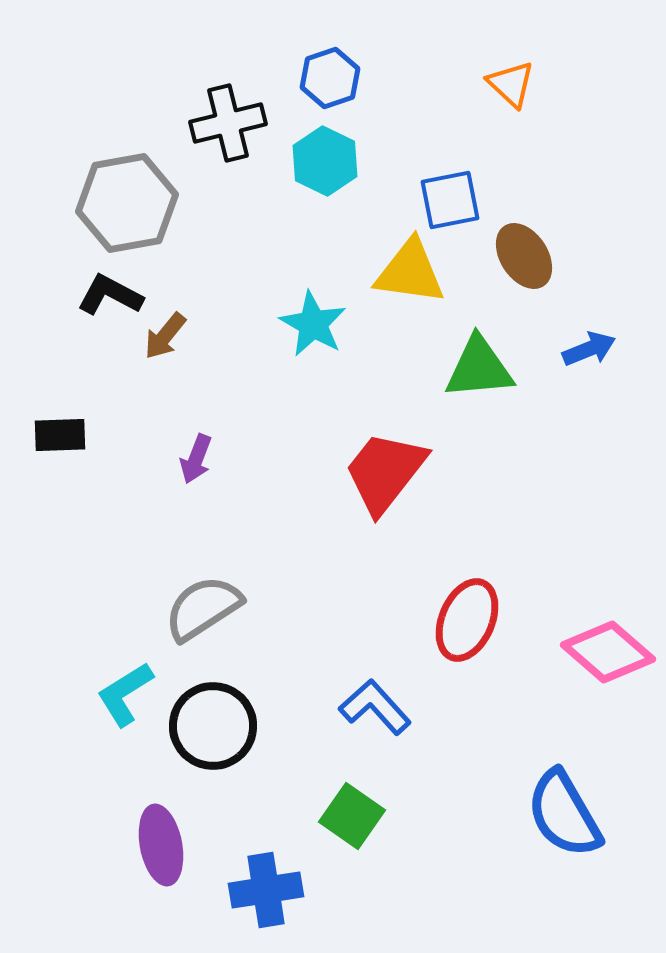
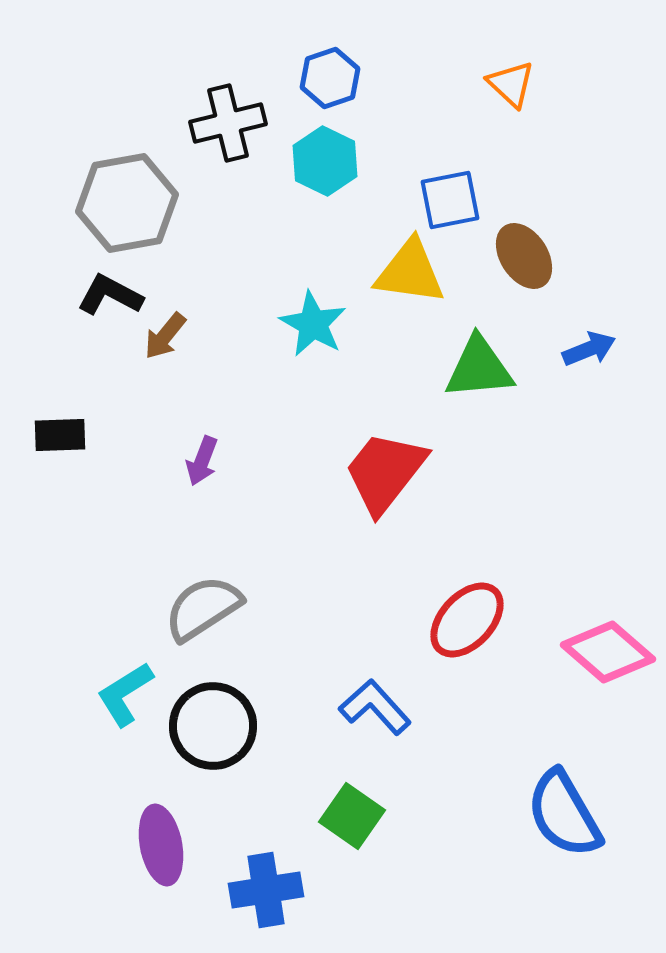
purple arrow: moved 6 px right, 2 px down
red ellipse: rotated 20 degrees clockwise
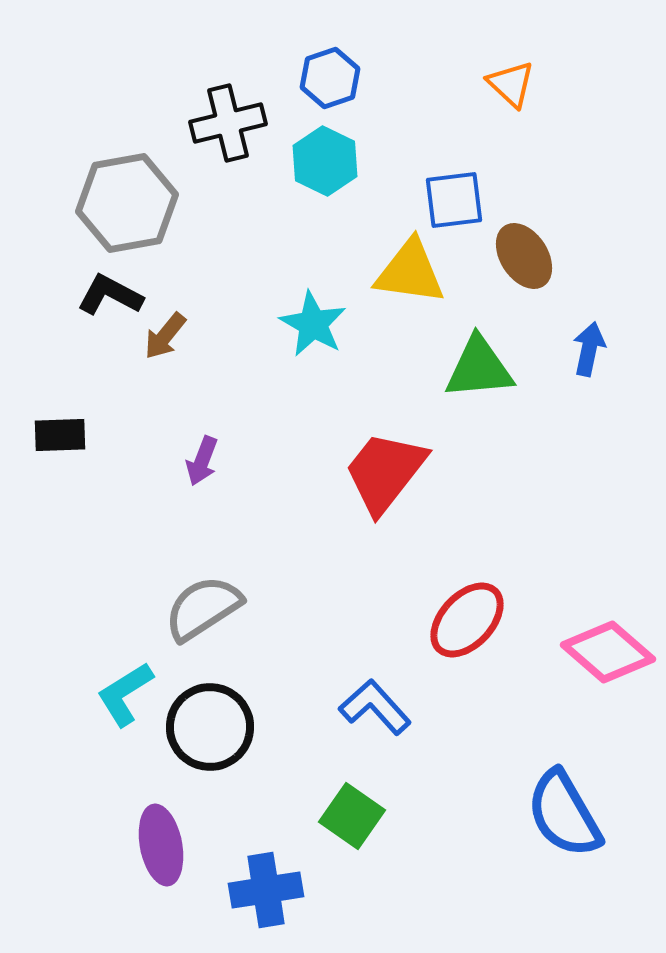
blue square: moved 4 px right; rotated 4 degrees clockwise
blue arrow: rotated 56 degrees counterclockwise
black circle: moved 3 px left, 1 px down
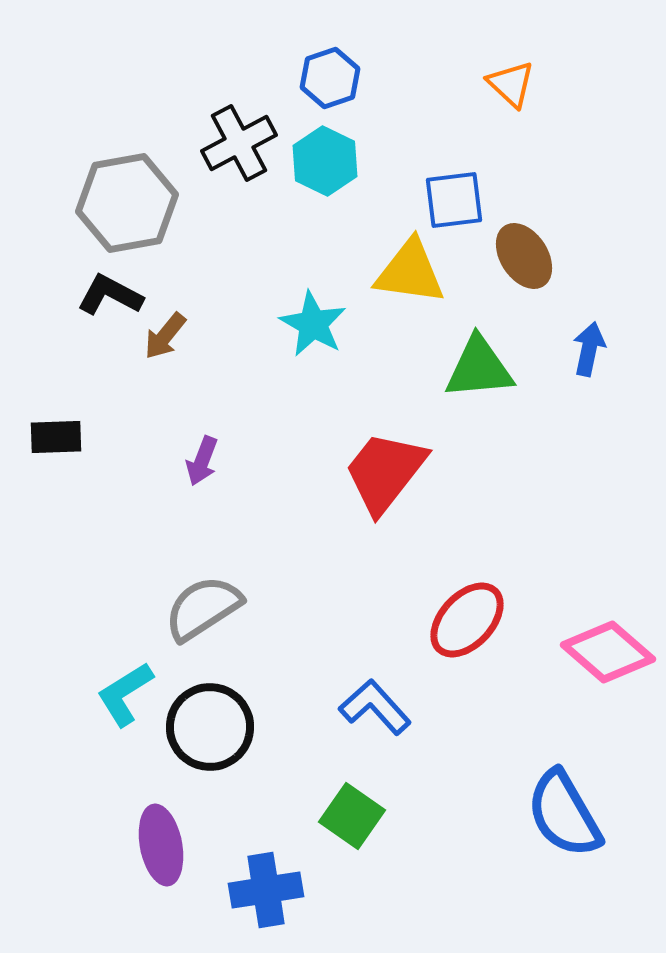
black cross: moved 11 px right, 20 px down; rotated 14 degrees counterclockwise
black rectangle: moved 4 px left, 2 px down
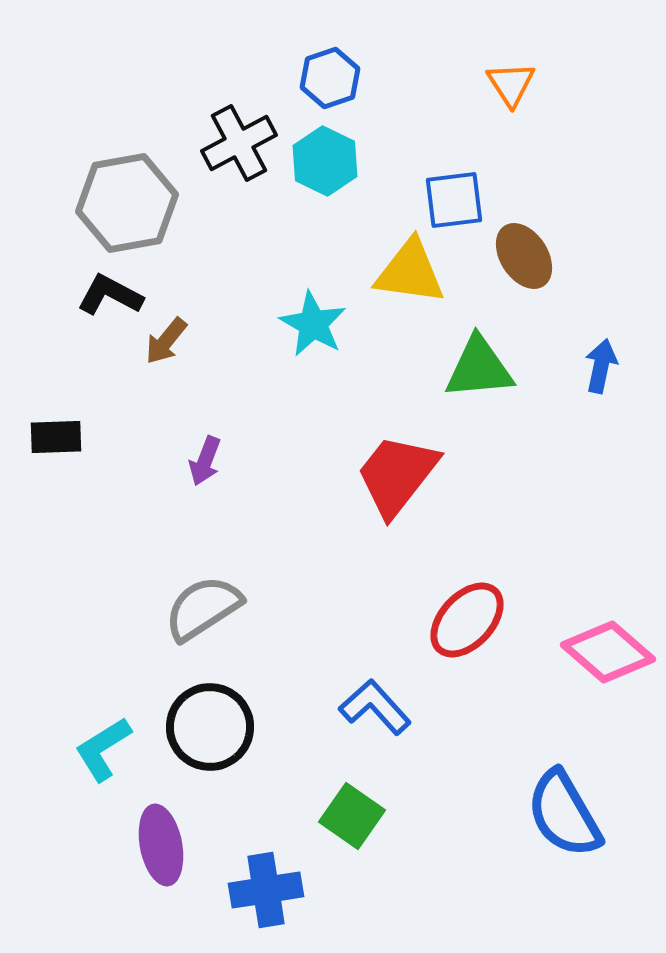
orange triangle: rotated 14 degrees clockwise
brown arrow: moved 1 px right, 5 px down
blue arrow: moved 12 px right, 17 px down
purple arrow: moved 3 px right
red trapezoid: moved 12 px right, 3 px down
cyan L-shape: moved 22 px left, 55 px down
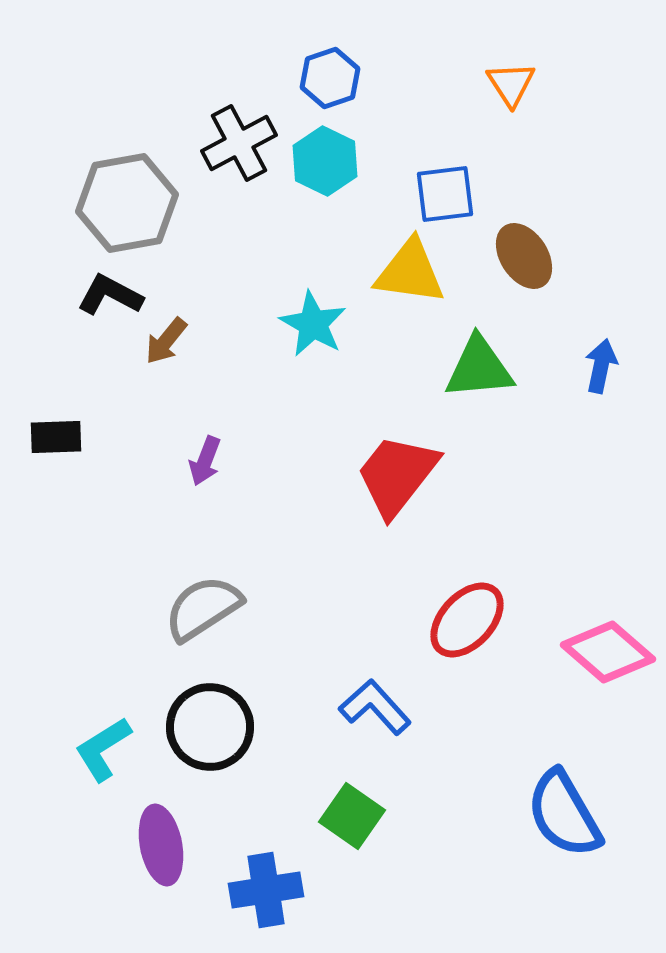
blue square: moved 9 px left, 6 px up
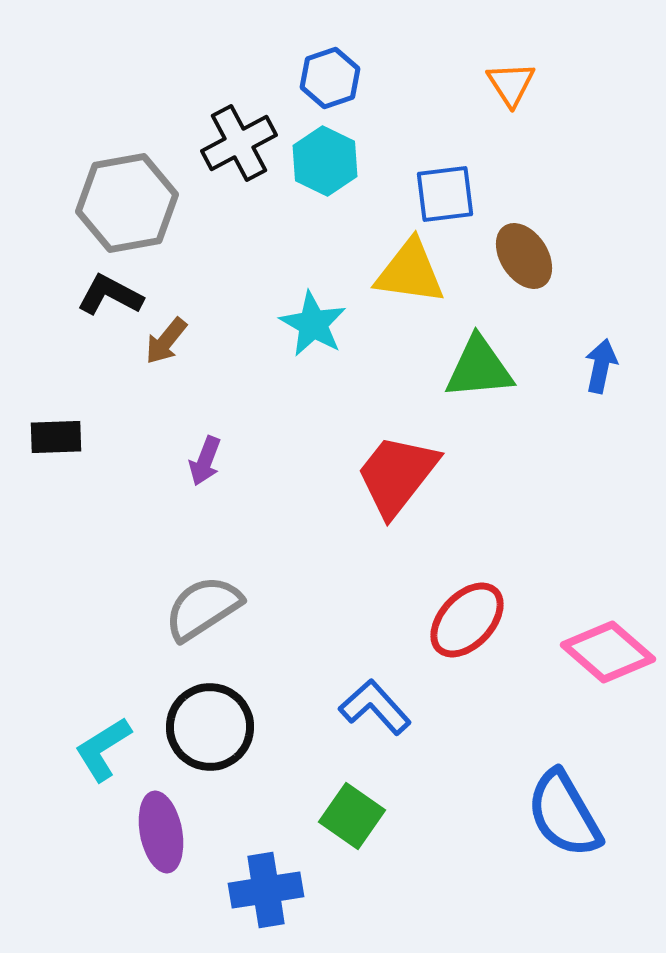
purple ellipse: moved 13 px up
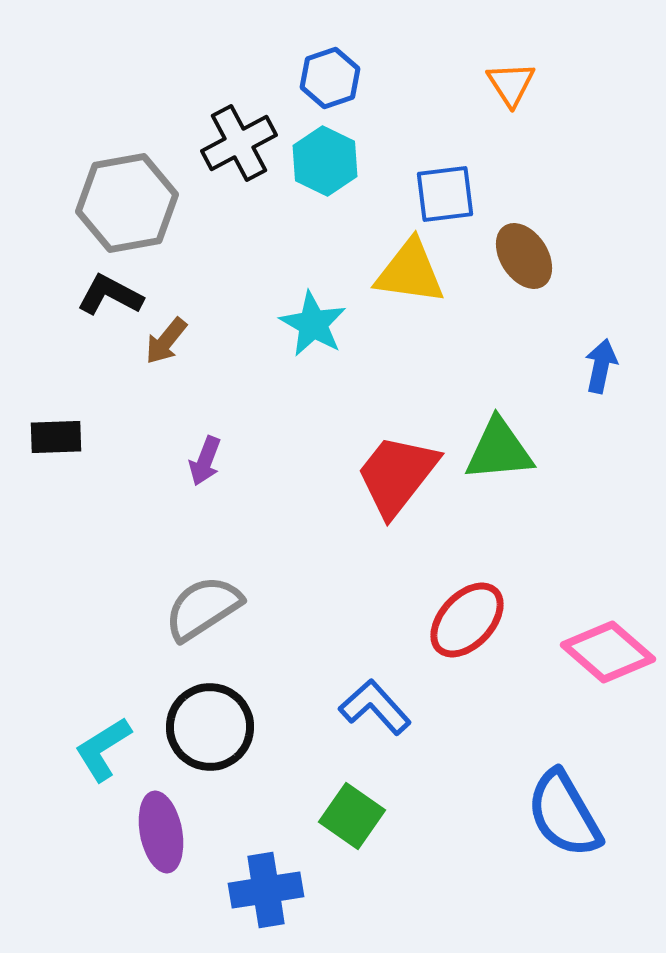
green triangle: moved 20 px right, 82 px down
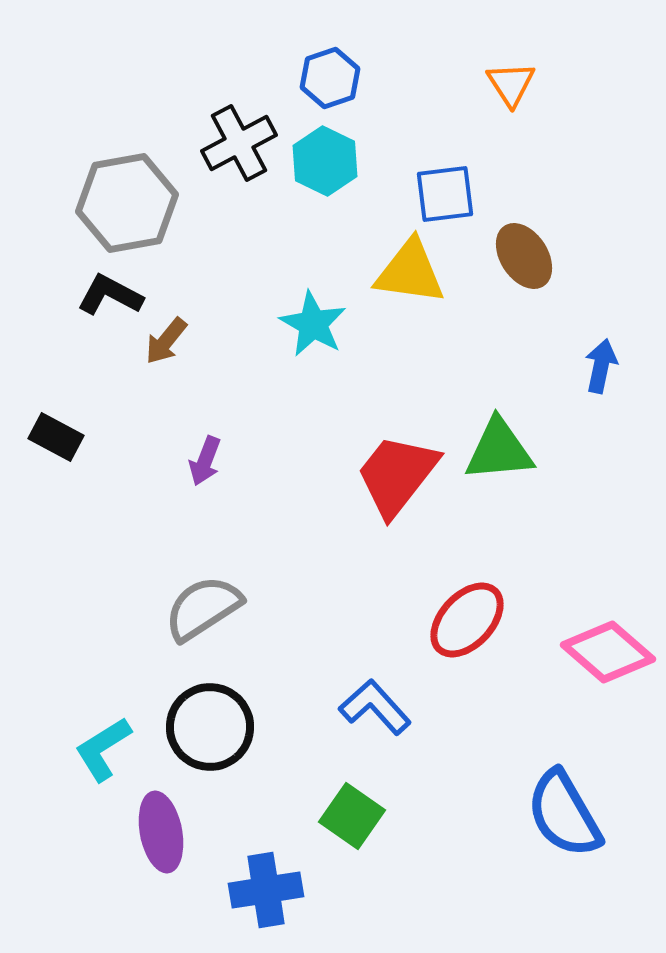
black rectangle: rotated 30 degrees clockwise
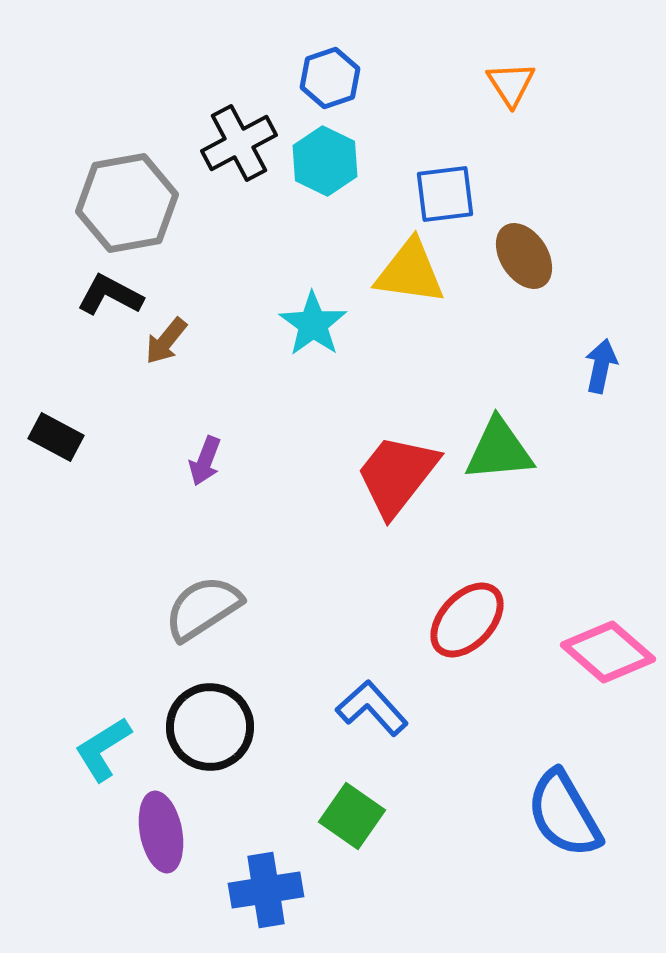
cyan star: rotated 6 degrees clockwise
blue L-shape: moved 3 px left, 1 px down
